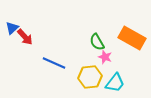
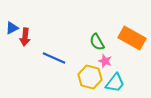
blue triangle: rotated 16 degrees clockwise
red arrow: rotated 48 degrees clockwise
pink star: moved 4 px down
blue line: moved 5 px up
yellow hexagon: rotated 20 degrees clockwise
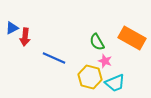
cyan trapezoid: rotated 30 degrees clockwise
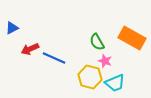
red arrow: moved 5 px right, 12 px down; rotated 60 degrees clockwise
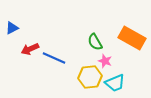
green semicircle: moved 2 px left
yellow hexagon: rotated 20 degrees counterclockwise
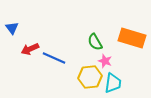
blue triangle: rotated 40 degrees counterclockwise
orange rectangle: rotated 12 degrees counterclockwise
cyan trapezoid: moved 2 px left; rotated 60 degrees counterclockwise
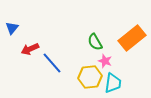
blue triangle: rotated 16 degrees clockwise
orange rectangle: rotated 56 degrees counterclockwise
blue line: moved 2 px left, 5 px down; rotated 25 degrees clockwise
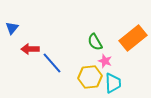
orange rectangle: moved 1 px right
red arrow: rotated 24 degrees clockwise
cyan trapezoid: rotated 10 degrees counterclockwise
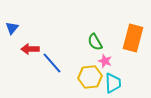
orange rectangle: rotated 36 degrees counterclockwise
